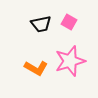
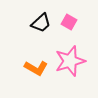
black trapezoid: moved 1 px up; rotated 30 degrees counterclockwise
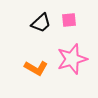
pink square: moved 2 px up; rotated 35 degrees counterclockwise
pink star: moved 2 px right, 2 px up
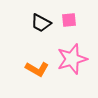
black trapezoid: rotated 70 degrees clockwise
orange L-shape: moved 1 px right, 1 px down
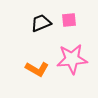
black trapezoid: rotated 130 degrees clockwise
pink star: rotated 12 degrees clockwise
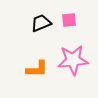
pink star: moved 1 px right, 1 px down
orange L-shape: rotated 30 degrees counterclockwise
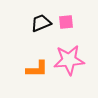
pink square: moved 3 px left, 2 px down
pink star: moved 4 px left
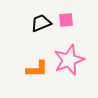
pink square: moved 2 px up
pink star: rotated 16 degrees counterclockwise
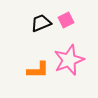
pink square: rotated 21 degrees counterclockwise
orange L-shape: moved 1 px right, 1 px down
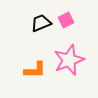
orange L-shape: moved 3 px left
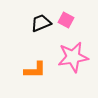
pink square: rotated 35 degrees counterclockwise
pink star: moved 4 px right, 3 px up; rotated 12 degrees clockwise
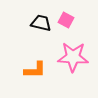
black trapezoid: rotated 35 degrees clockwise
pink star: rotated 12 degrees clockwise
